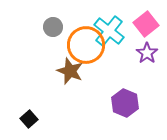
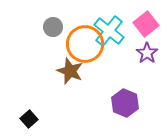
orange circle: moved 1 px left, 1 px up
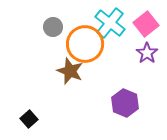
cyan cross: moved 1 px right, 8 px up
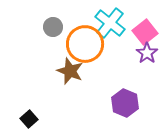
pink square: moved 1 px left, 8 px down
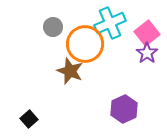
cyan cross: rotated 28 degrees clockwise
pink square: moved 2 px right, 1 px down
purple hexagon: moved 1 px left, 6 px down; rotated 12 degrees clockwise
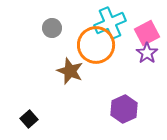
gray circle: moved 1 px left, 1 px down
pink square: rotated 10 degrees clockwise
orange circle: moved 11 px right, 1 px down
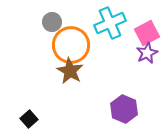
gray circle: moved 6 px up
orange circle: moved 25 px left
purple star: rotated 10 degrees clockwise
brown star: rotated 8 degrees clockwise
purple hexagon: rotated 12 degrees counterclockwise
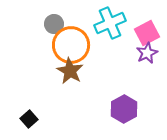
gray circle: moved 2 px right, 2 px down
purple hexagon: rotated 8 degrees clockwise
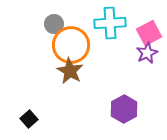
cyan cross: rotated 20 degrees clockwise
pink square: moved 2 px right
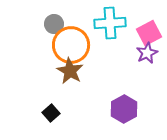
black square: moved 22 px right, 6 px up
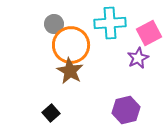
purple star: moved 9 px left, 5 px down
purple hexagon: moved 2 px right, 1 px down; rotated 16 degrees clockwise
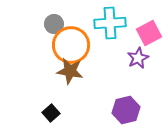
brown star: rotated 20 degrees counterclockwise
